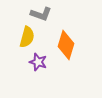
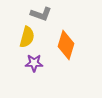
purple star: moved 4 px left, 1 px down; rotated 18 degrees counterclockwise
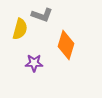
gray L-shape: moved 1 px right, 1 px down
yellow semicircle: moved 7 px left, 8 px up
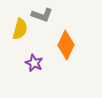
orange diamond: rotated 8 degrees clockwise
purple star: rotated 24 degrees clockwise
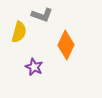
yellow semicircle: moved 1 px left, 3 px down
purple star: moved 4 px down
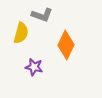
yellow semicircle: moved 2 px right, 1 px down
purple star: rotated 12 degrees counterclockwise
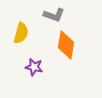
gray L-shape: moved 12 px right
orange diamond: rotated 16 degrees counterclockwise
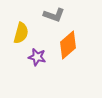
orange diamond: moved 2 px right; rotated 40 degrees clockwise
purple star: moved 3 px right, 10 px up
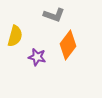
yellow semicircle: moved 6 px left, 3 px down
orange diamond: rotated 12 degrees counterclockwise
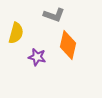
yellow semicircle: moved 1 px right, 3 px up
orange diamond: rotated 24 degrees counterclockwise
